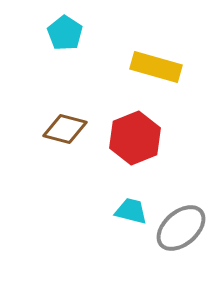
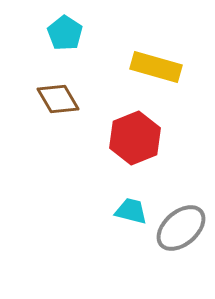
brown diamond: moved 7 px left, 30 px up; rotated 45 degrees clockwise
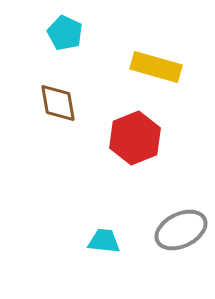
cyan pentagon: rotated 8 degrees counterclockwise
brown diamond: moved 4 px down; rotated 21 degrees clockwise
cyan trapezoid: moved 27 px left, 30 px down; rotated 8 degrees counterclockwise
gray ellipse: moved 2 px down; rotated 15 degrees clockwise
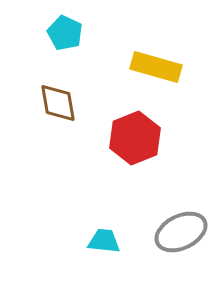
gray ellipse: moved 2 px down
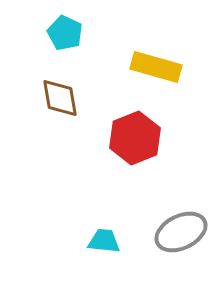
brown diamond: moved 2 px right, 5 px up
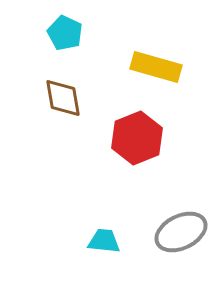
brown diamond: moved 3 px right
red hexagon: moved 2 px right
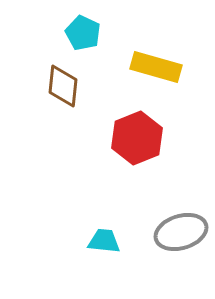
cyan pentagon: moved 18 px right
brown diamond: moved 12 px up; rotated 15 degrees clockwise
gray ellipse: rotated 9 degrees clockwise
